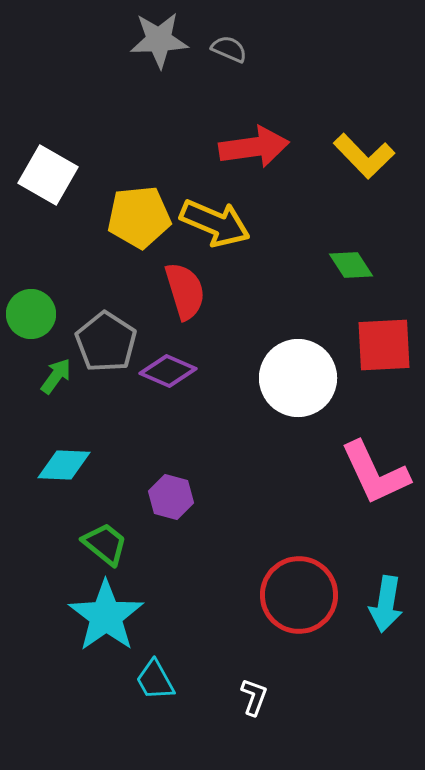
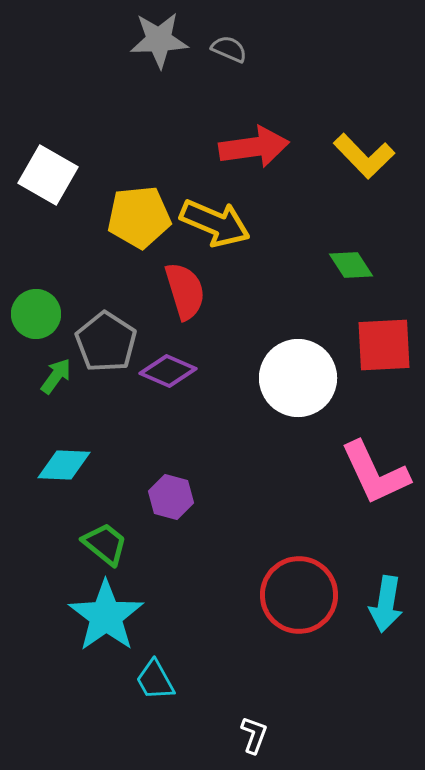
green circle: moved 5 px right
white L-shape: moved 38 px down
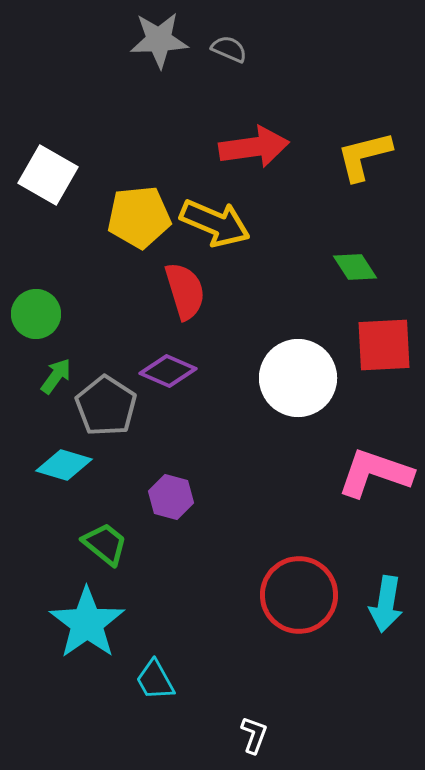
yellow L-shape: rotated 120 degrees clockwise
green diamond: moved 4 px right, 2 px down
gray pentagon: moved 64 px down
cyan diamond: rotated 14 degrees clockwise
pink L-shape: rotated 134 degrees clockwise
cyan star: moved 19 px left, 7 px down
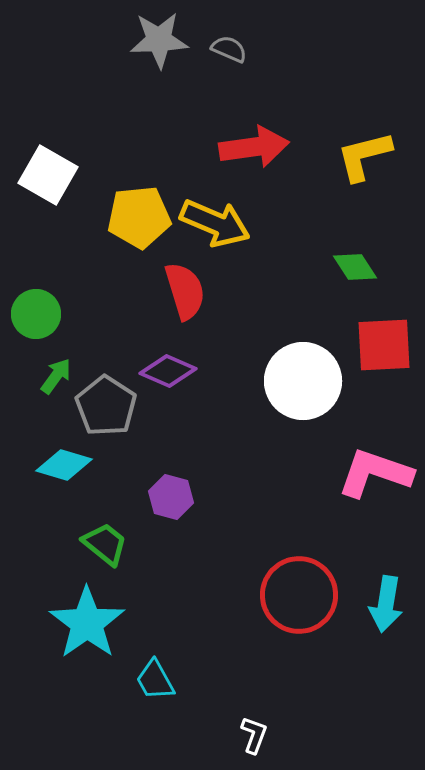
white circle: moved 5 px right, 3 px down
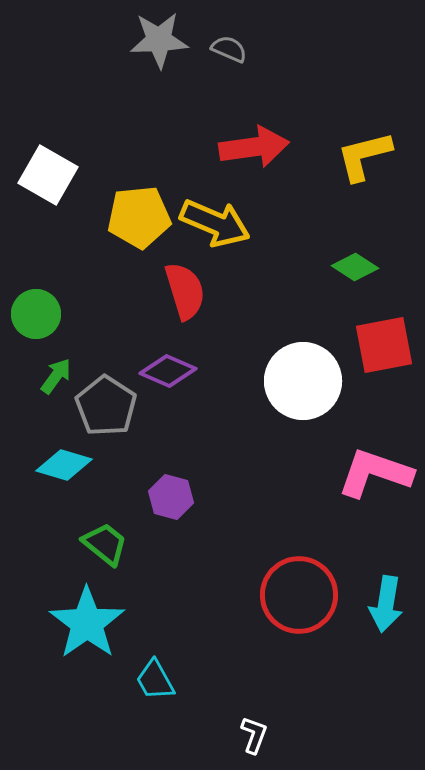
green diamond: rotated 24 degrees counterclockwise
red square: rotated 8 degrees counterclockwise
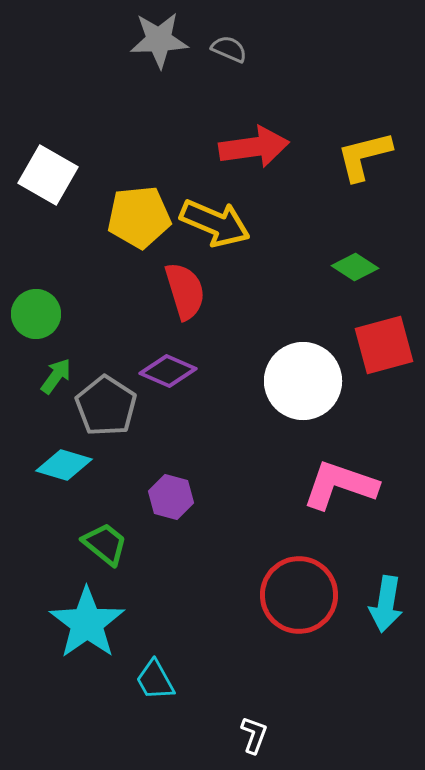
red square: rotated 4 degrees counterclockwise
pink L-shape: moved 35 px left, 12 px down
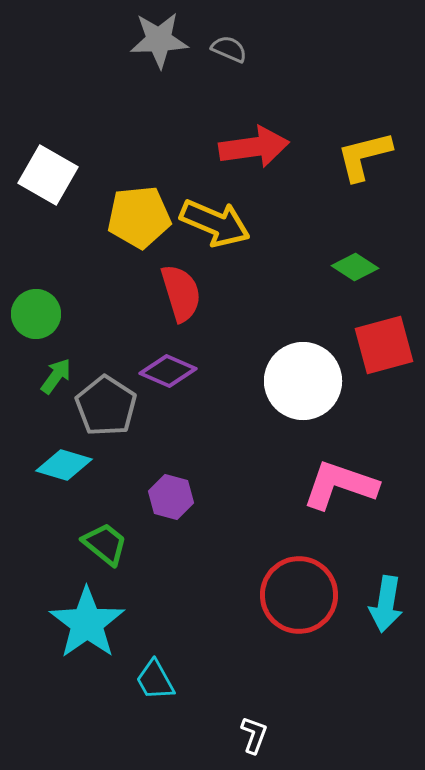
red semicircle: moved 4 px left, 2 px down
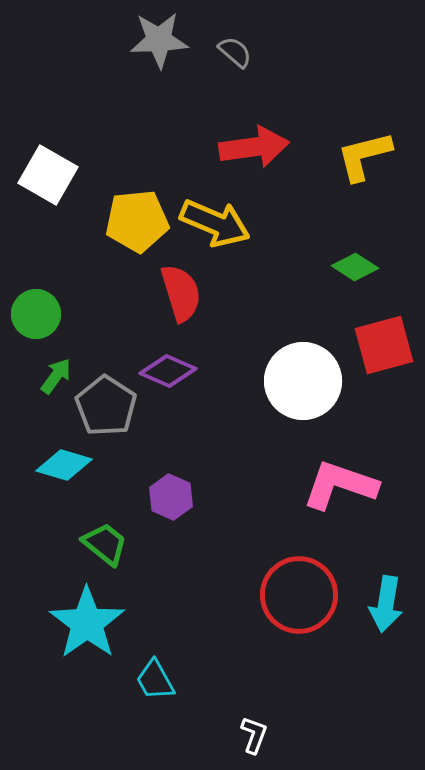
gray semicircle: moved 6 px right, 3 px down; rotated 18 degrees clockwise
yellow pentagon: moved 2 px left, 4 px down
purple hexagon: rotated 9 degrees clockwise
